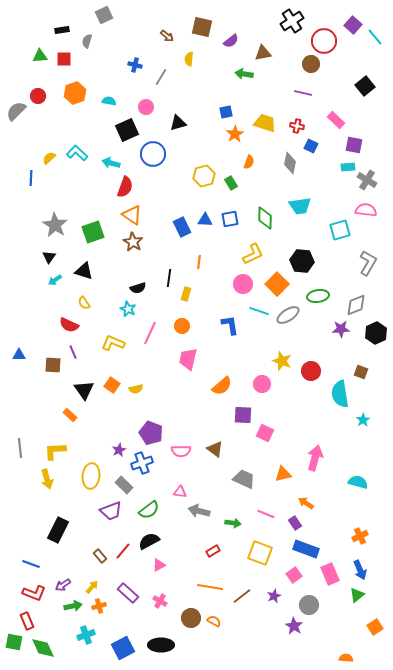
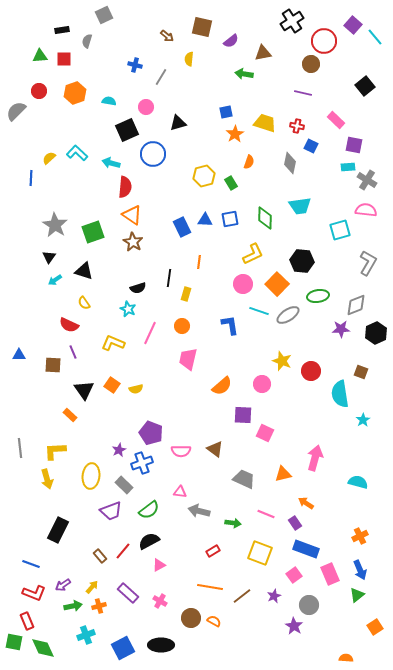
red circle at (38, 96): moved 1 px right, 5 px up
red semicircle at (125, 187): rotated 15 degrees counterclockwise
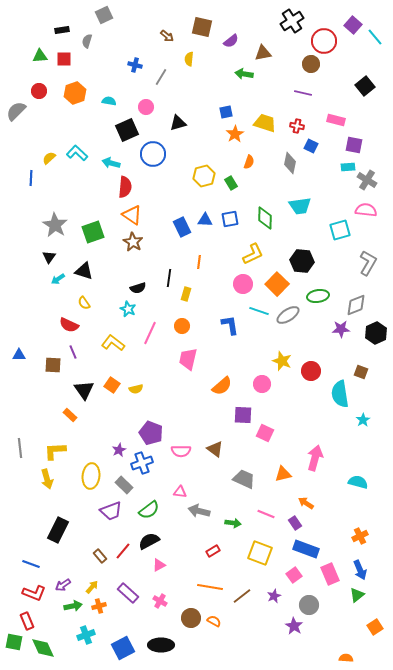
pink rectangle at (336, 120): rotated 30 degrees counterclockwise
cyan arrow at (55, 280): moved 3 px right, 1 px up
yellow L-shape at (113, 343): rotated 15 degrees clockwise
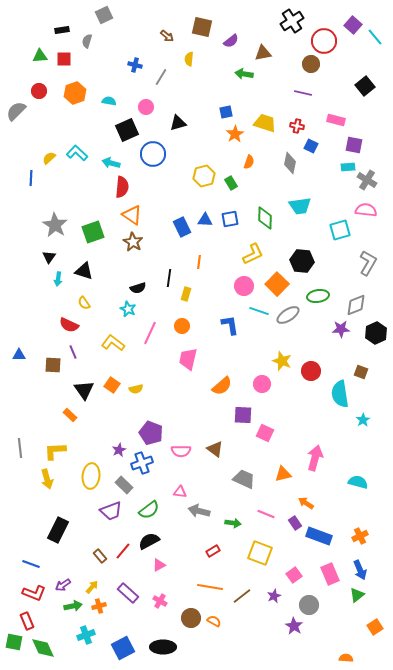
red semicircle at (125, 187): moved 3 px left
cyan arrow at (58, 279): rotated 48 degrees counterclockwise
pink circle at (243, 284): moved 1 px right, 2 px down
blue rectangle at (306, 549): moved 13 px right, 13 px up
black ellipse at (161, 645): moved 2 px right, 2 px down
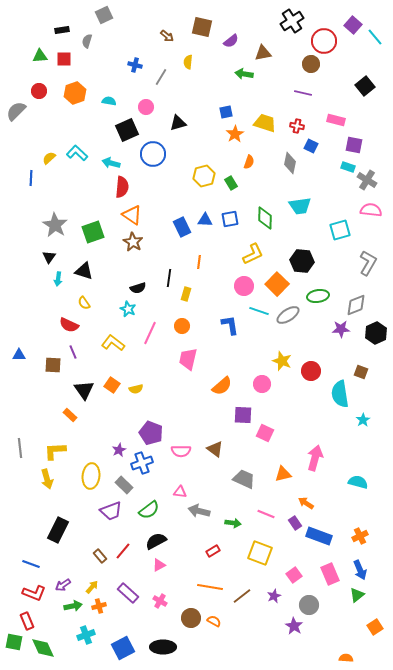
yellow semicircle at (189, 59): moved 1 px left, 3 px down
cyan rectangle at (348, 167): rotated 24 degrees clockwise
pink semicircle at (366, 210): moved 5 px right
black semicircle at (149, 541): moved 7 px right
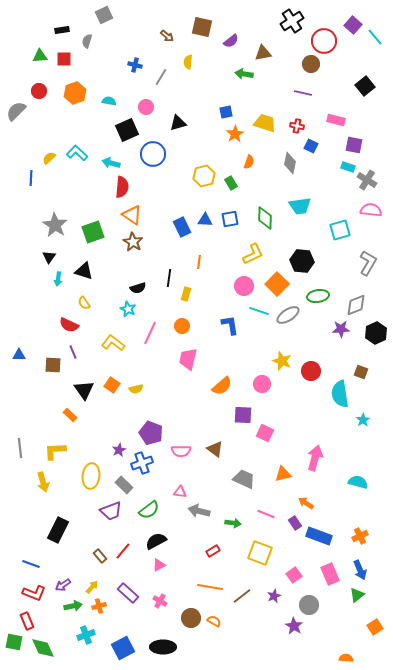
yellow arrow at (47, 479): moved 4 px left, 3 px down
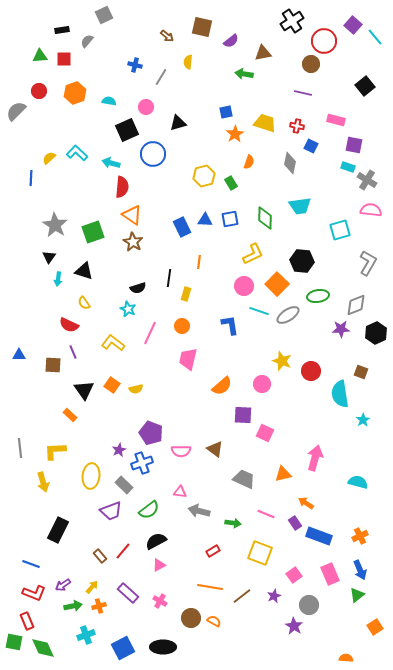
gray semicircle at (87, 41): rotated 24 degrees clockwise
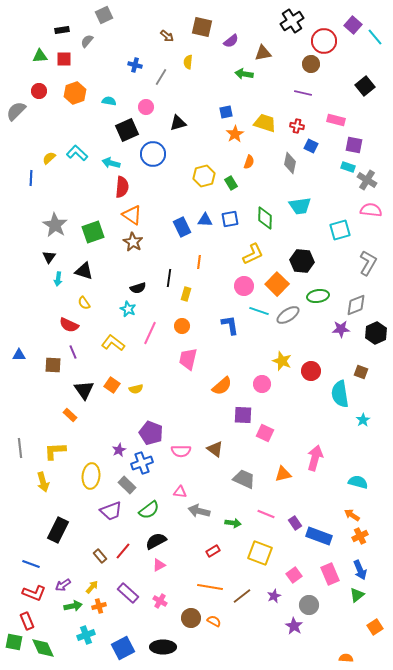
gray rectangle at (124, 485): moved 3 px right
orange arrow at (306, 503): moved 46 px right, 12 px down
